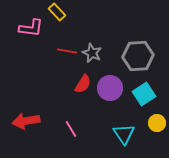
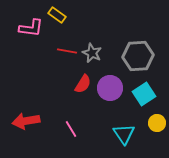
yellow rectangle: moved 3 px down; rotated 12 degrees counterclockwise
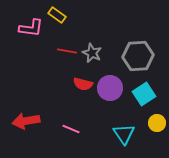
red semicircle: rotated 72 degrees clockwise
pink line: rotated 36 degrees counterclockwise
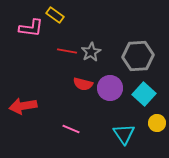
yellow rectangle: moved 2 px left
gray star: moved 1 px left, 1 px up; rotated 18 degrees clockwise
cyan square: rotated 15 degrees counterclockwise
red arrow: moved 3 px left, 15 px up
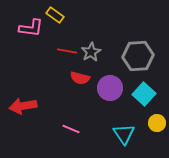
red semicircle: moved 3 px left, 6 px up
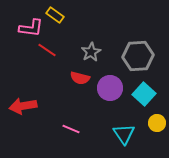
red line: moved 20 px left, 1 px up; rotated 24 degrees clockwise
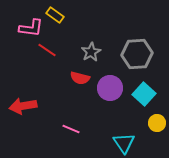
gray hexagon: moved 1 px left, 2 px up
cyan triangle: moved 9 px down
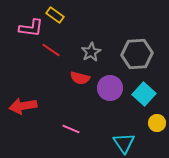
red line: moved 4 px right
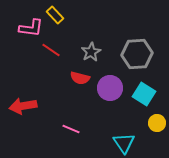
yellow rectangle: rotated 12 degrees clockwise
cyan square: rotated 10 degrees counterclockwise
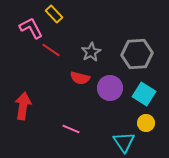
yellow rectangle: moved 1 px left, 1 px up
pink L-shape: rotated 125 degrees counterclockwise
red arrow: rotated 108 degrees clockwise
yellow circle: moved 11 px left
cyan triangle: moved 1 px up
